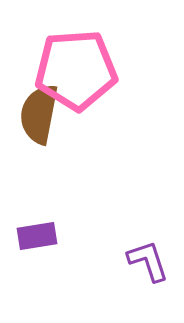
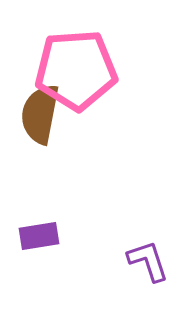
brown semicircle: moved 1 px right
purple rectangle: moved 2 px right
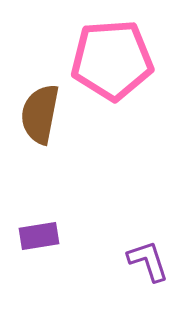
pink pentagon: moved 36 px right, 10 px up
